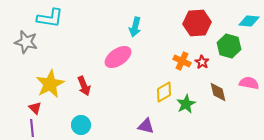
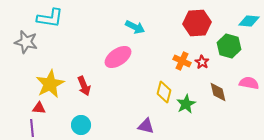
cyan arrow: rotated 78 degrees counterclockwise
yellow diamond: rotated 45 degrees counterclockwise
red triangle: moved 4 px right; rotated 40 degrees counterclockwise
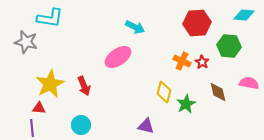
cyan diamond: moved 5 px left, 6 px up
green hexagon: rotated 10 degrees counterclockwise
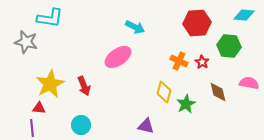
orange cross: moved 3 px left
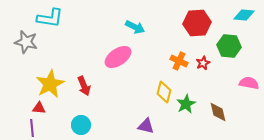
red star: moved 1 px right, 1 px down; rotated 16 degrees clockwise
brown diamond: moved 20 px down
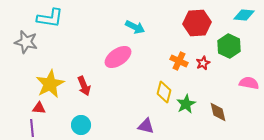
green hexagon: rotated 20 degrees clockwise
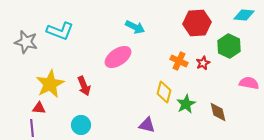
cyan L-shape: moved 10 px right, 13 px down; rotated 12 degrees clockwise
purple triangle: moved 1 px right, 1 px up
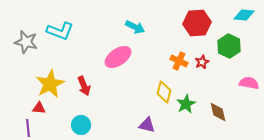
red star: moved 1 px left, 1 px up
purple line: moved 4 px left
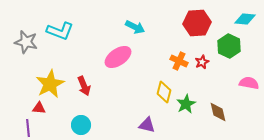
cyan diamond: moved 1 px right, 4 px down
